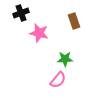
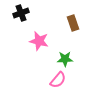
brown rectangle: moved 1 px left, 2 px down
pink star: moved 8 px down
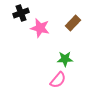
brown rectangle: rotated 63 degrees clockwise
pink star: moved 1 px right, 13 px up
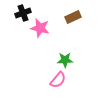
black cross: moved 2 px right
brown rectangle: moved 6 px up; rotated 21 degrees clockwise
green star: moved 1 px down
